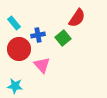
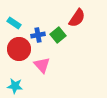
cyan rectangle: rotated 16 degrees counterclockwise
green square: moved 5 px left, 3 px up
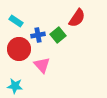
cyan rectangle: moved 2 px right, 2 px up
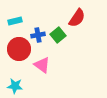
cyan rectangle: moved 1 px left; rotated 48 degrees counterclockwise
pink triangle: rotated 12 degrees counterclockwise
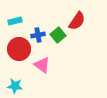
red semicircle: moved 3 px down
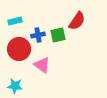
green square: rotated 28 degrees clockwise
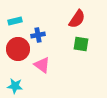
red semicircle: moved 2 px up
green square: moved 23 px right, 9 px down; rotated 21 degrees clockwise
red circle: moved 1 px left
